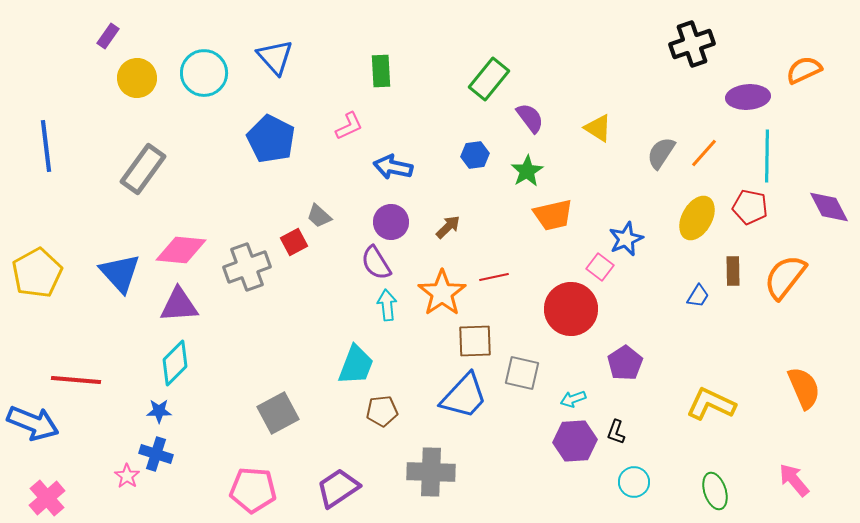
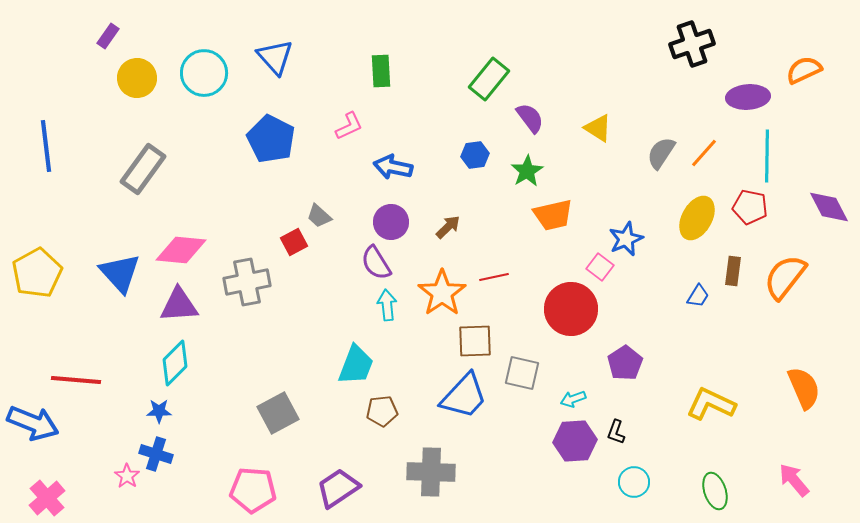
gray cross at (247, 267): moved 15 px down; rotated 9 degrees clockwise
brown rectangle at (733, 271): rotated 8 degrees clockwise
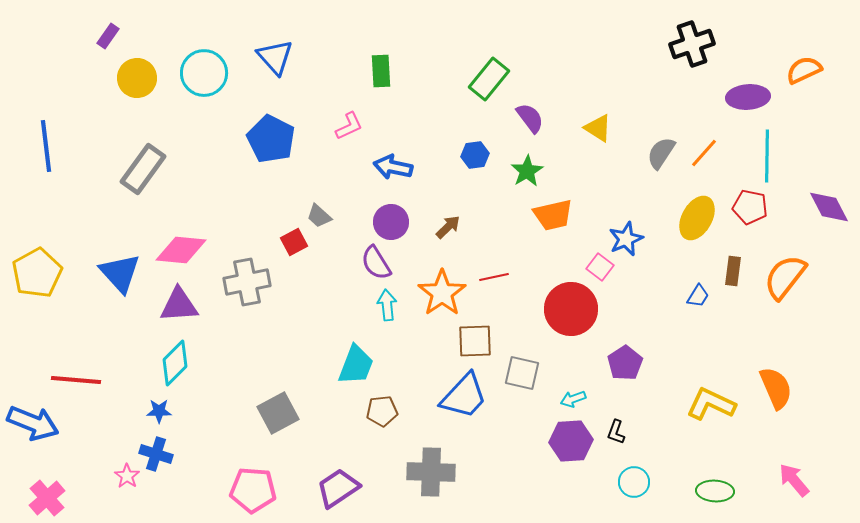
orange semicircle at (804, 388): moved 28 px left
purple hexagon at (575, 441): moved 4 px left
green ellipse at (715, 491): rotated 69 degrees counterclockwise
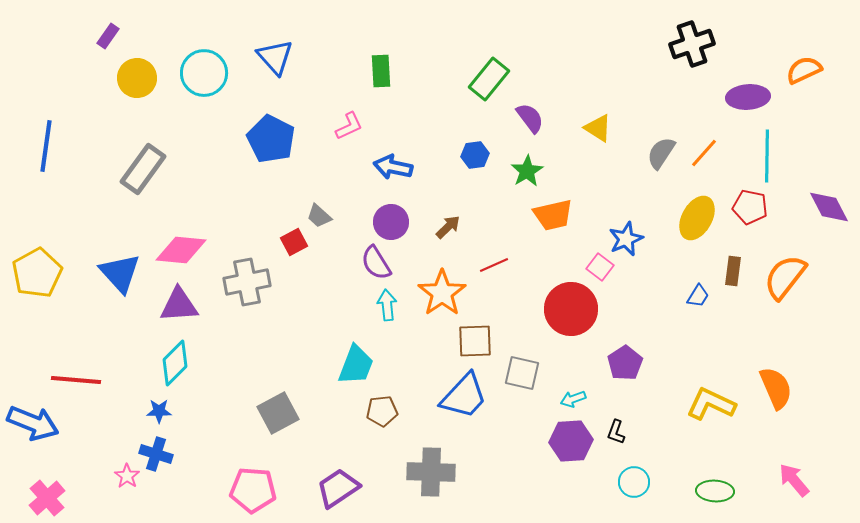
blue line at (46, 146): rotated 15 degrees clockwise
red line at (494, 277): moved 12 px up; rotated 12 degrees counterclockwise
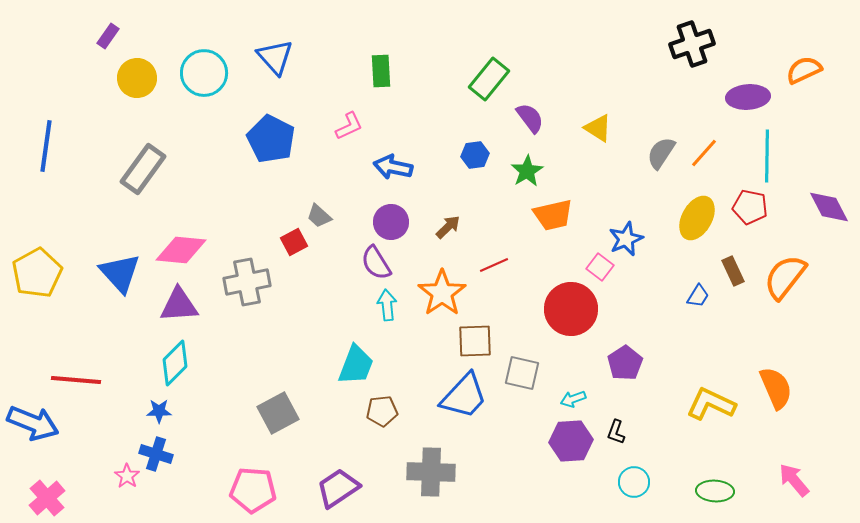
brown rectangle at (733, 271): rotated 32 degrees counterclockwise
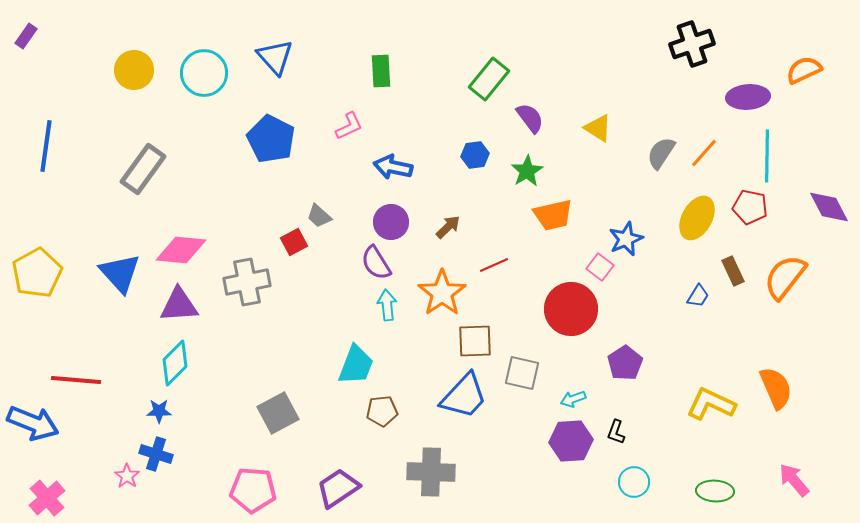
purple rectangle at (108, 36): moved 82 px left
yellow circle at (137, 78): moved 3 px left, 8 px up
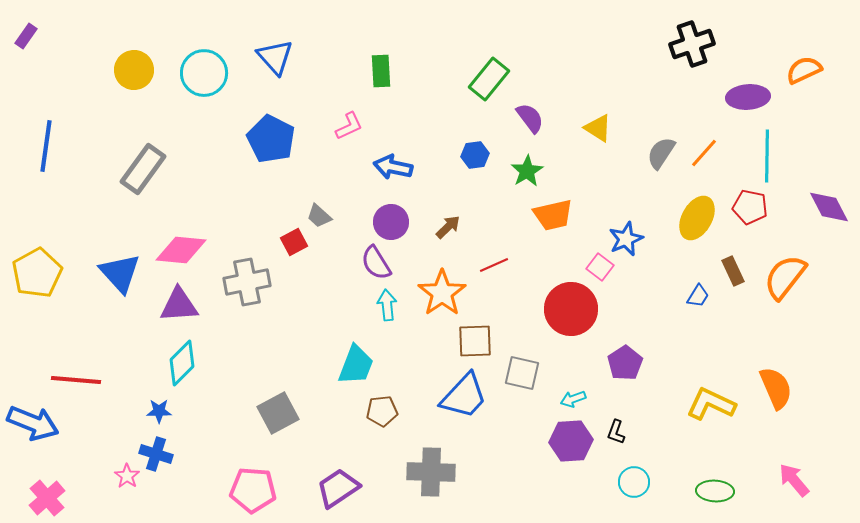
cyan diamond at (175, 363): moved 7 px right
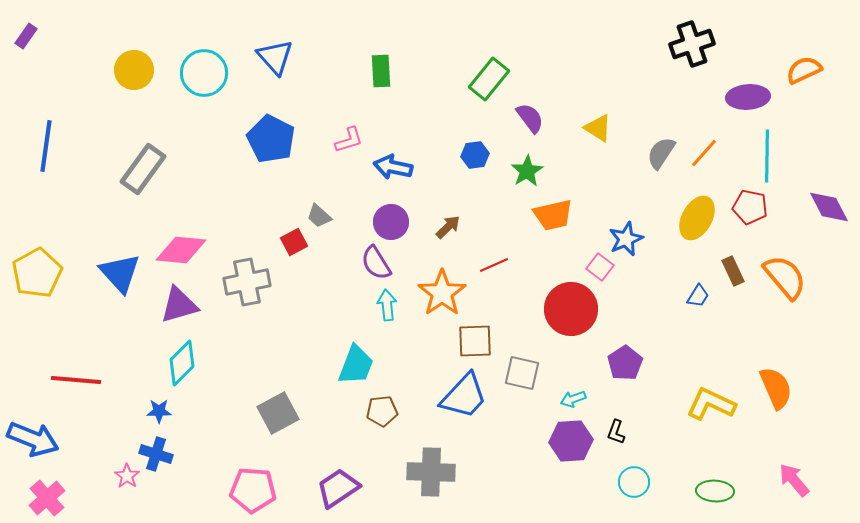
pink L-shape at (349, 126): moved 14 px down; rotated 8 degrees clockwise
orange semicircle at (785, 277): rotated 102 degrees clockwise
purple triangle at (179, 305): rotated 12 degrees counterclockwise
blue arrow at (33, 423): moved 16 px down
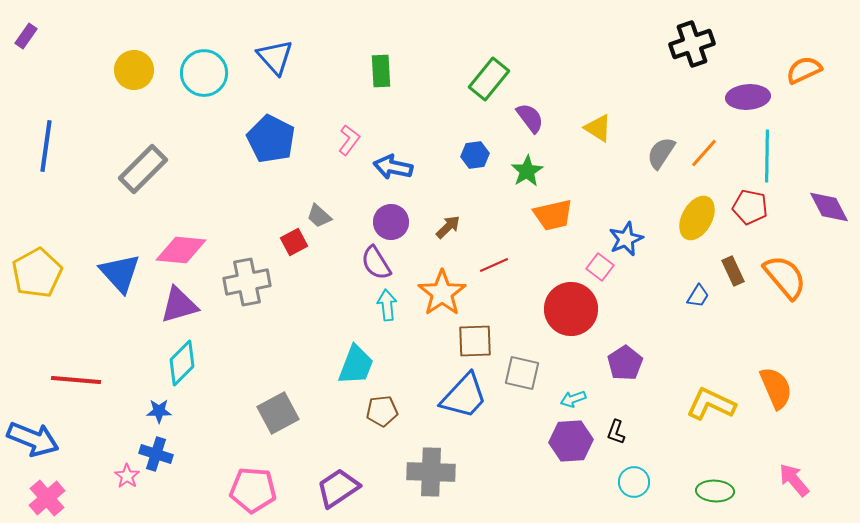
pink L-shape at (349, 140): rotated 36 degrees counterclockwise
gray rectangle at (143, 169): rotated 9 degrees clockwise
